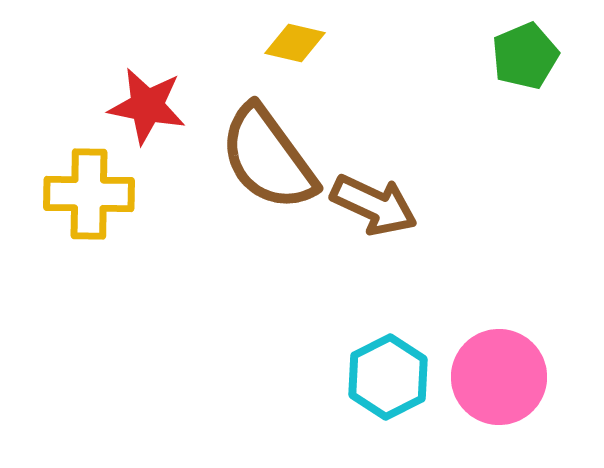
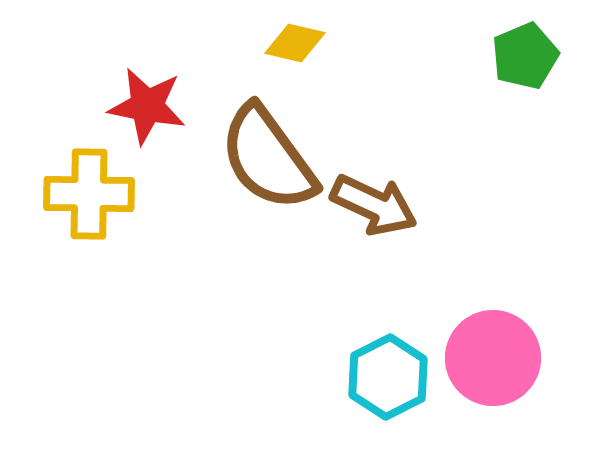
pink circle: moved 6 px left, 19 px up
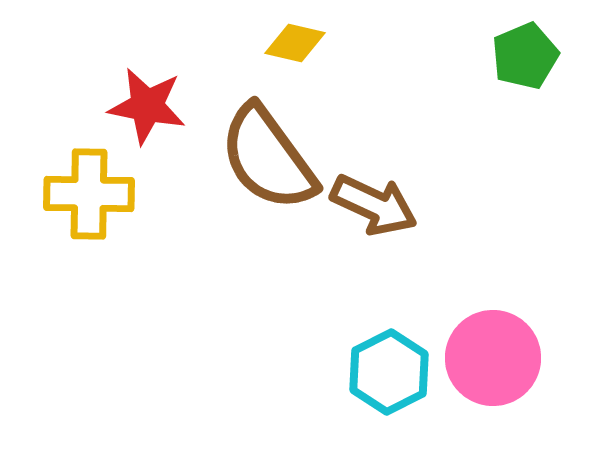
cyan hexagon: moved 1 px right, 5 px up
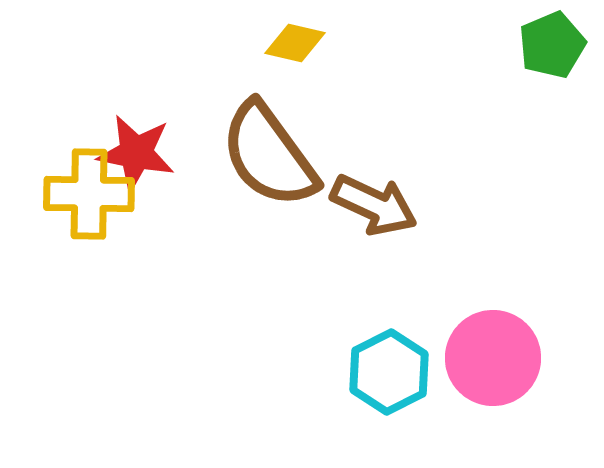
green pentagon: moved 27 px right, 11 px up
red star: moved 11 px left, 47 px down
brown semicircle: moved 1 px right, 3 px up
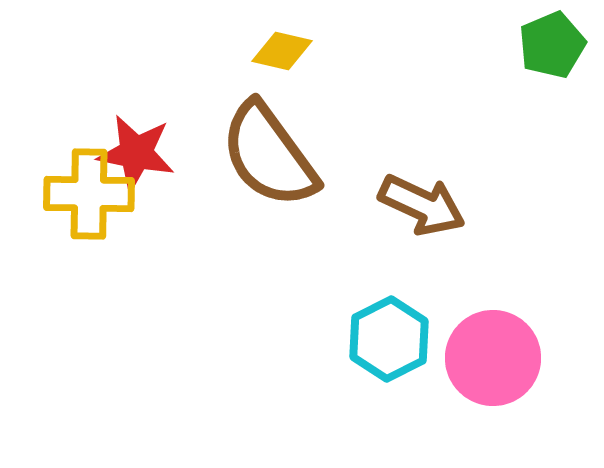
yellow diamond: moved 13 px left, 8 px down
brown arrow: moved 48 px right
cyan hexagon: moved 33 px up
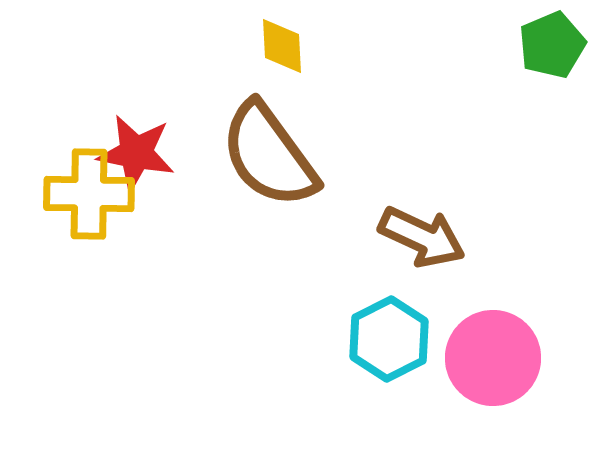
yellow diamond: moved 5 px up; rotated 74 degrees clockwise
brown arrow: moved 32 px down
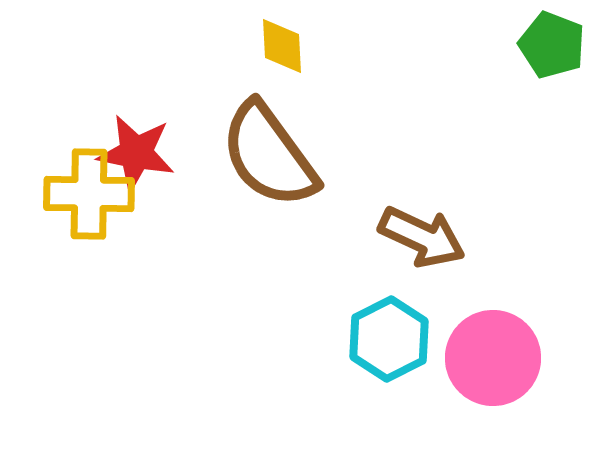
green pentagon: rotated 28 degrees counterclockwise
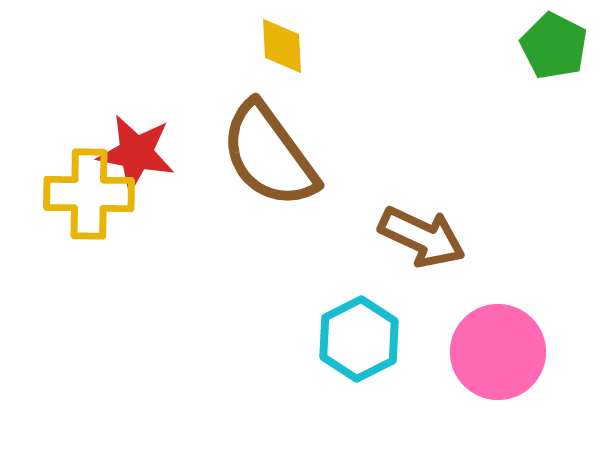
green pentagon: moved 2 px right, 1 px down; rotated 6 degrees clockwise
cyan hexagon: moved 30 px left
pink circle: moved 5 px right, 6 px up
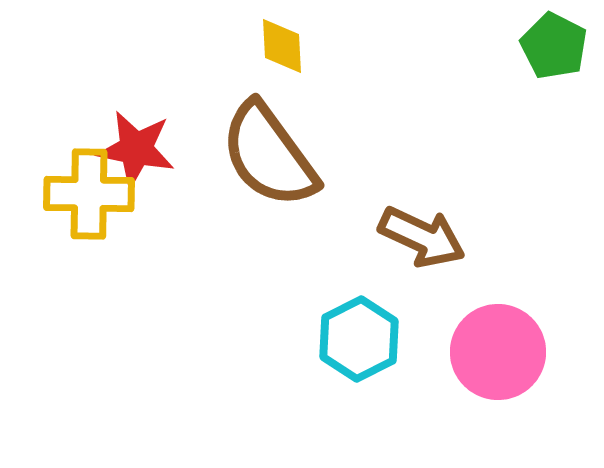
red star: moved 4 px up
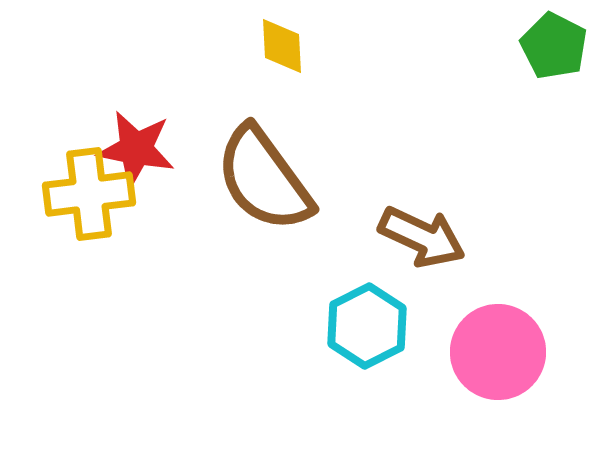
brown semicircle: moved 5 px left, 24 px down
yellow cross: rotated 8 degrees counterclockwise
cyan hexagon: moved 8 px right, 13 px up
